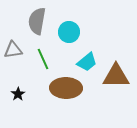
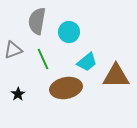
gray triangle: rotated 12 degrees counterclockwise
brown ellipse: rotated 12 degrees counterclockwise
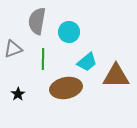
gray triangle: moved 1 px up
green line: rotated 25 degrees clockwise
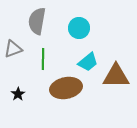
cyan circle: moved 10 px right, 4 px up
cyan trapezoid: moved 1 px right
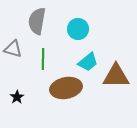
cyan circle: moved 1 px left, 1 px down
gray triangle: rotated 36 degrees clockwise
black star: moved 1 px left, 3 px down
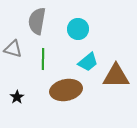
brown ellipse: moved 2 px down
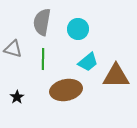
gray semicircle: moved 5 px right, 1 px down
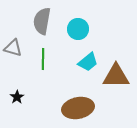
gray semicircle: moved 1 px up
gray triangle: moved 1 px up
brown ellipse: moved 12 px right, 18 px down
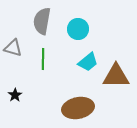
black star: moved 2 px left, 2 px up
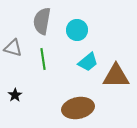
cyan circle: moved 1 px left, 1 px down
green line: rotated 10 degrees counterclockwise
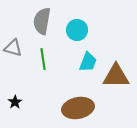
cyan trapezoid: rotated 30 degrees counterclockwise
black star: moved 7 px down
